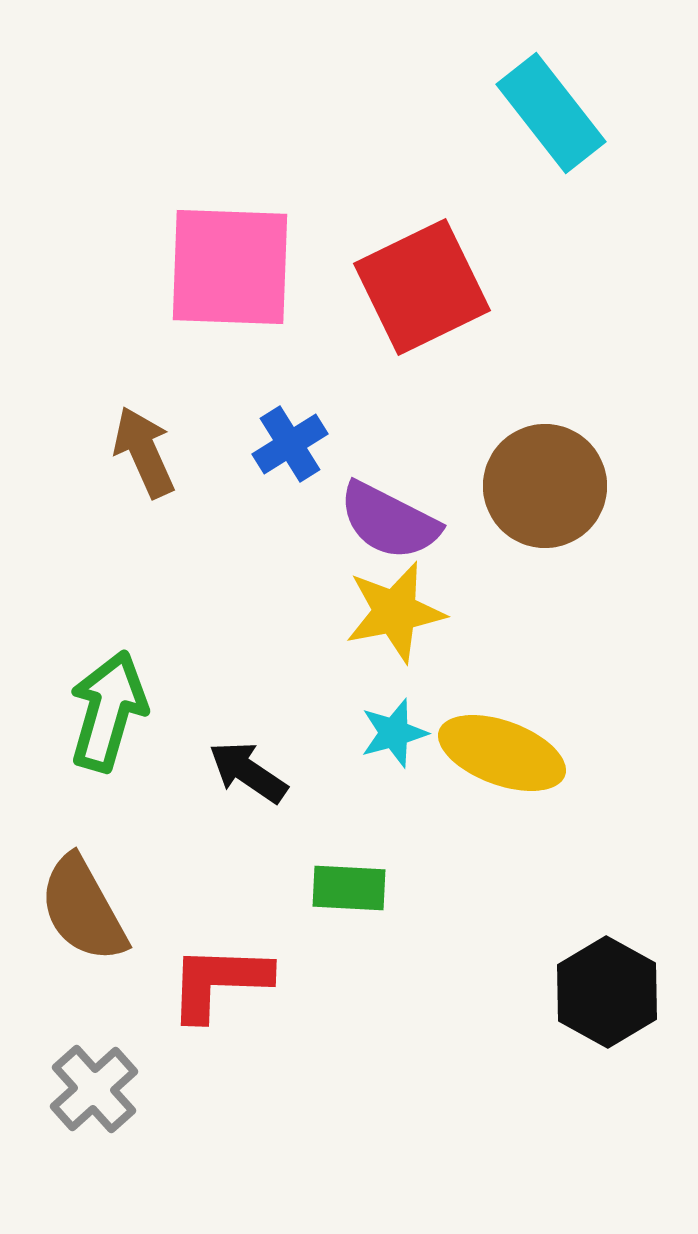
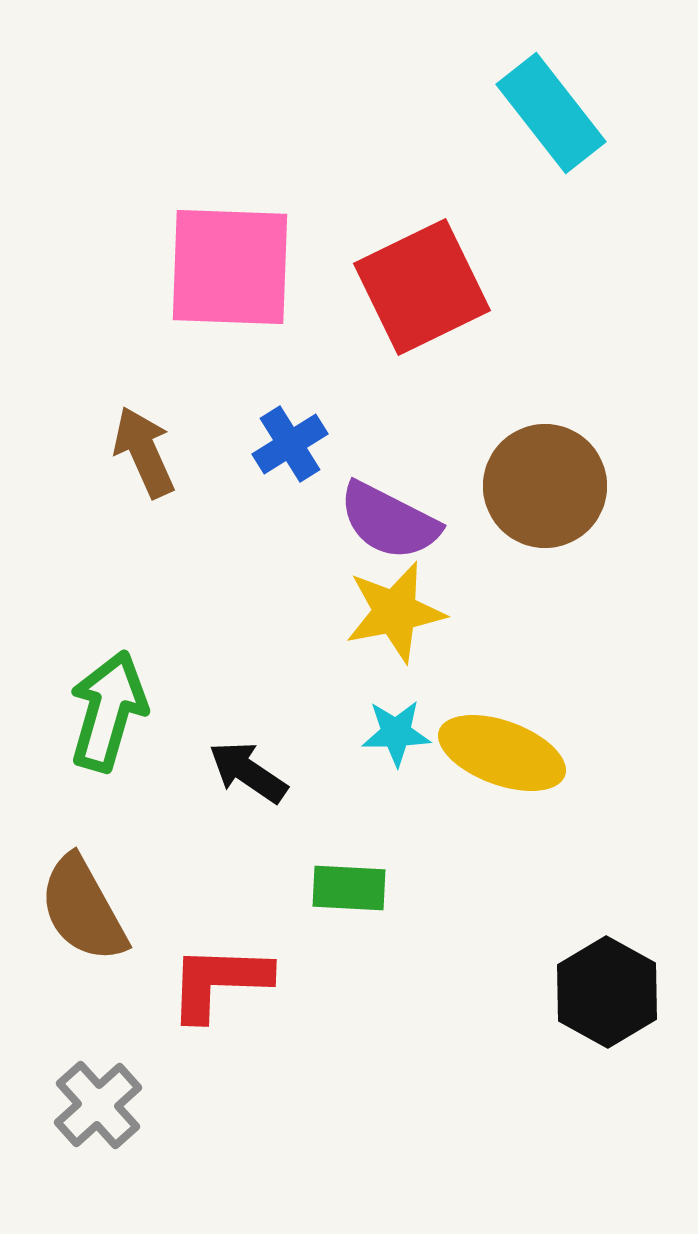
cyan star: moved 2 px right; rotated 14 degrees clockwise
gray cross: moved 4 px right, 16 px down
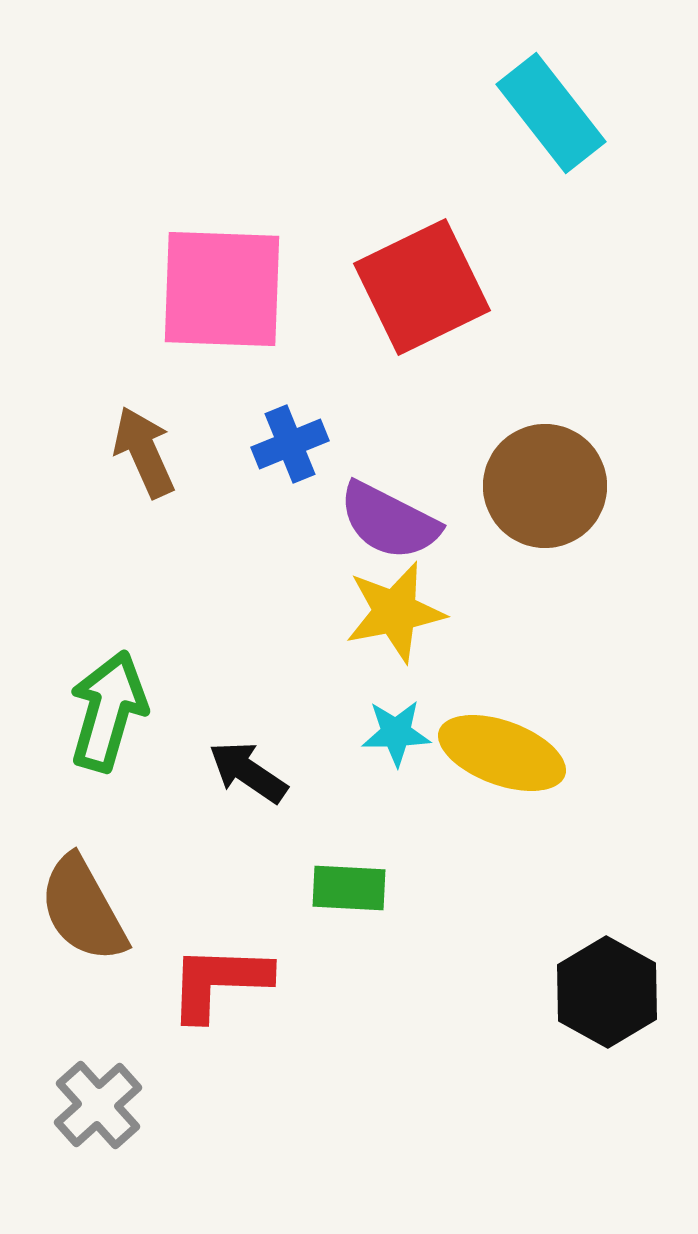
pink square: moved 8 px left, 22 px down
blue cross: rotated 10 degrees clockwise
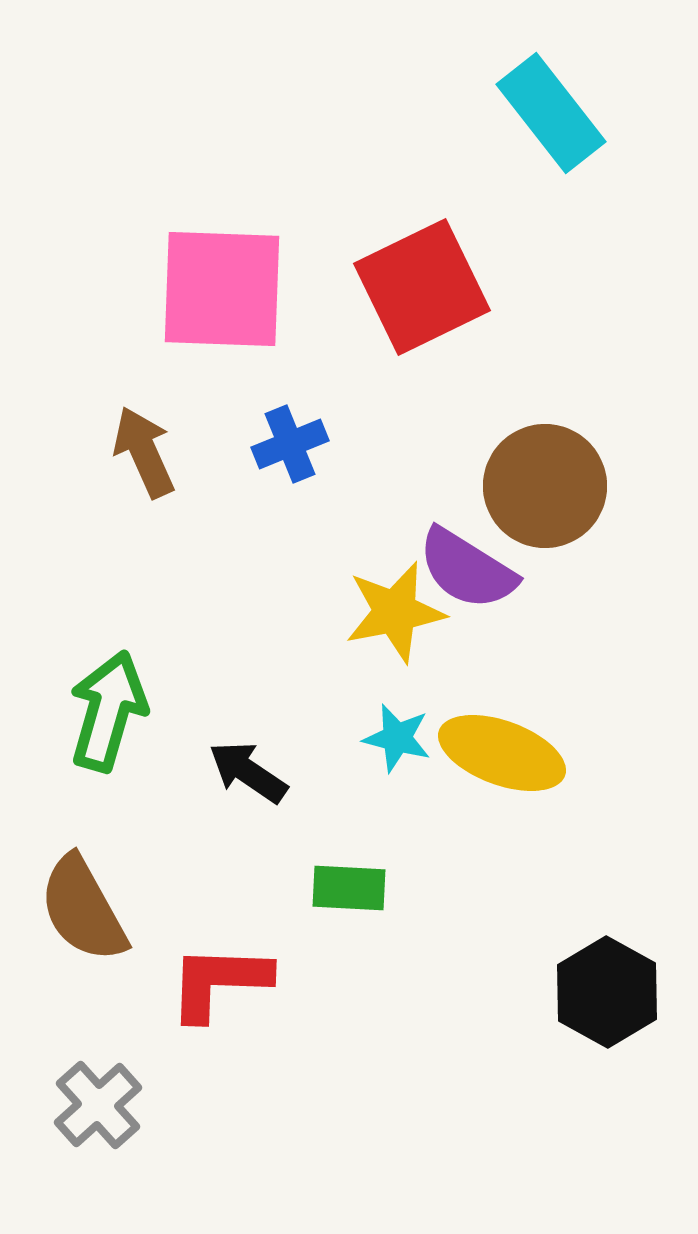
purple semicircle: moved 78 px right, 48 px down; rotated 5 degrees clockwise
cyan star: moved 1 px right, 5 px down; rotated 16 degrees clockwise
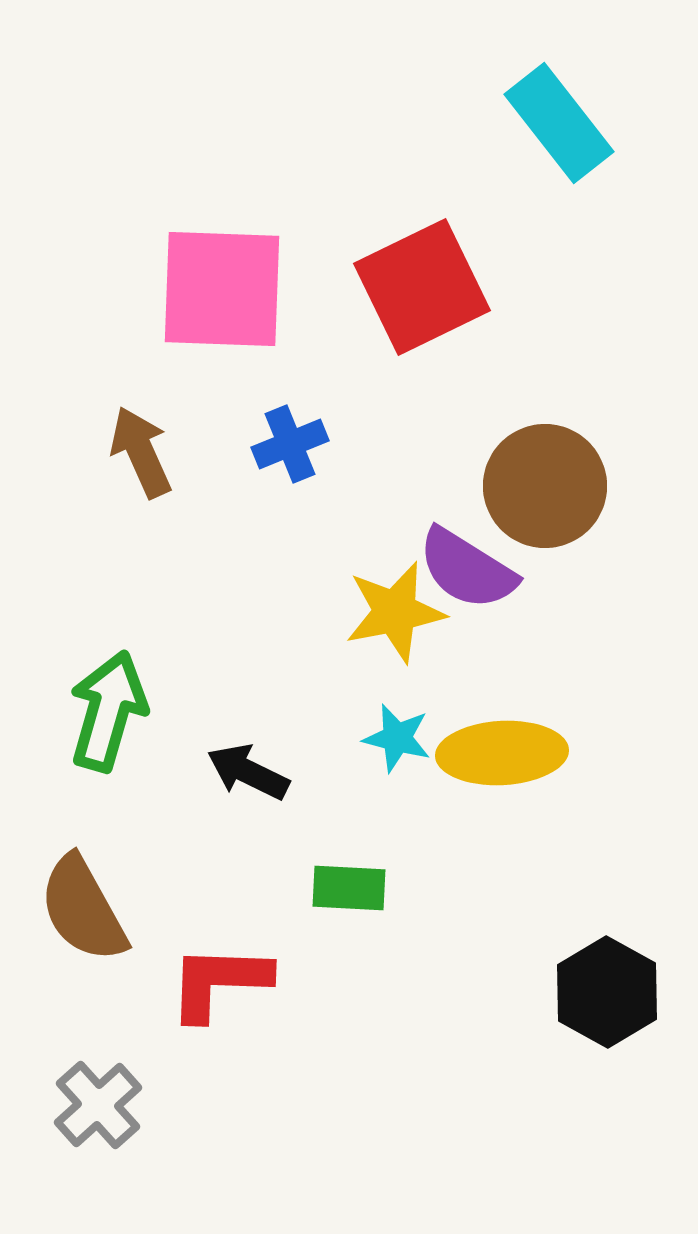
cyan rectangle: moved 8 px right, 10 px down
brown arrow: moved 3 px left
yellow ellipse: rotated 23 degrees counterclockwise
black arrow: rotated 8 degrees counterclockwise
